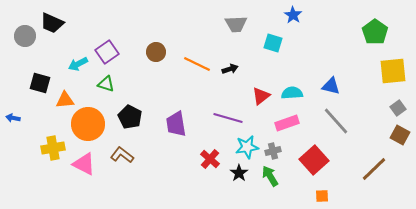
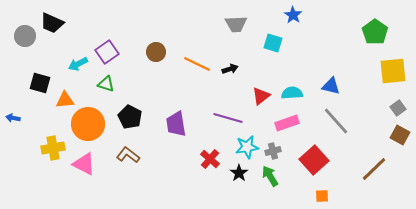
brown L-shape: moved 6 px right
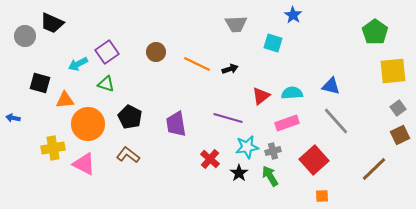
brown square: rotated 36 degrees clockwise
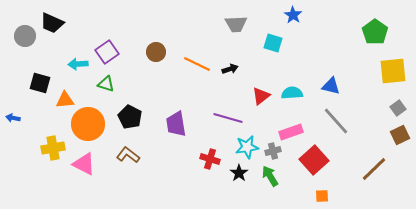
cyan arrow: rotated 24 degrees clockwise
pink rectangle: moved 4 px right, 9 px down
red cross: rotated 24 degrees counterclockwise
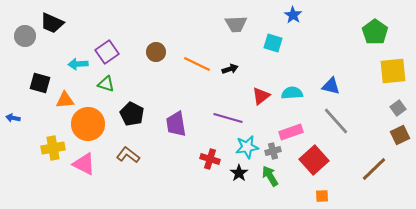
black pentagon: moved 2 px right, 3 px up
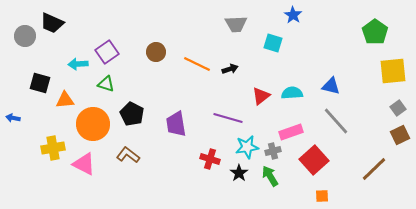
orange circle: moved 5 px right
